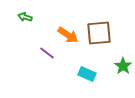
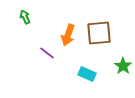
green arrow: rotated 48 degrees clockwise
orange arrow: rotated 75 degrees clockwise
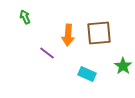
orange arrow: rotated 15 degrees counterclockwise
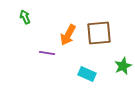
orange arrow: rotated 25 degrees clockwise
purple line: rotated 28 degrees counterclockwise
green star: rotated 12 degrees clockwise
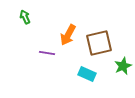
brown square: moved 10 px down; rotated 8 degrees counterclockwise
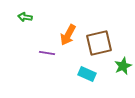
green arrow: rotated 56 degrees counterclockwise
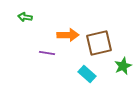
orange arrow: rotated 120 degrees counterclockwise
cyan rectangle: rotated 18 degrees clockwise
